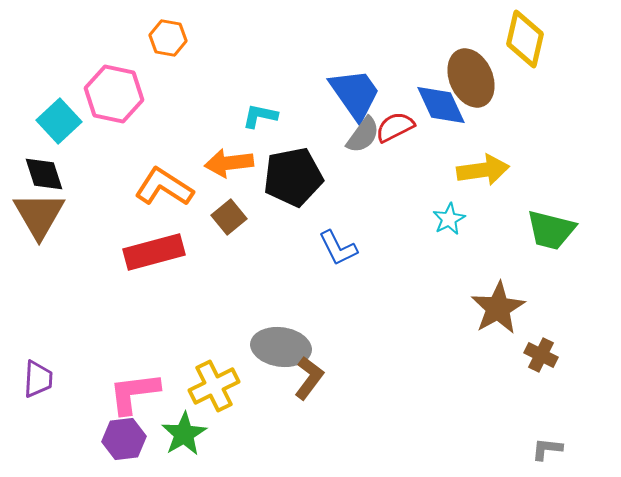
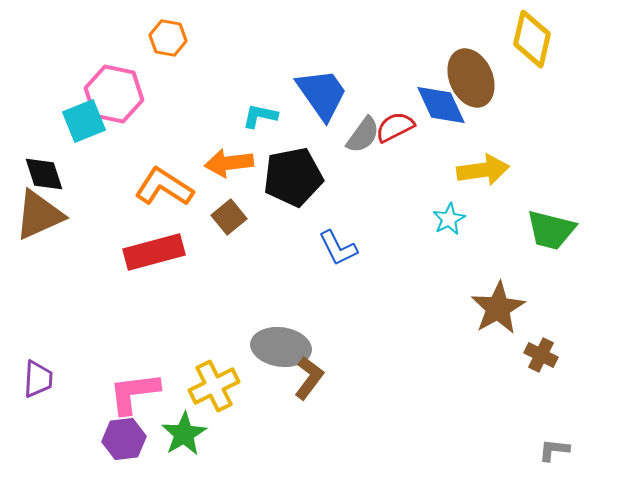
yellow diamond: moved 7 px right
blue trapezoid: moved 33 px left
cyan square: moved 25 px right; rotated 21 degrees clockwise
brown triangle: rotated 36 degrees clockwise
gray L-shape: moved 7 px right, 1 px down
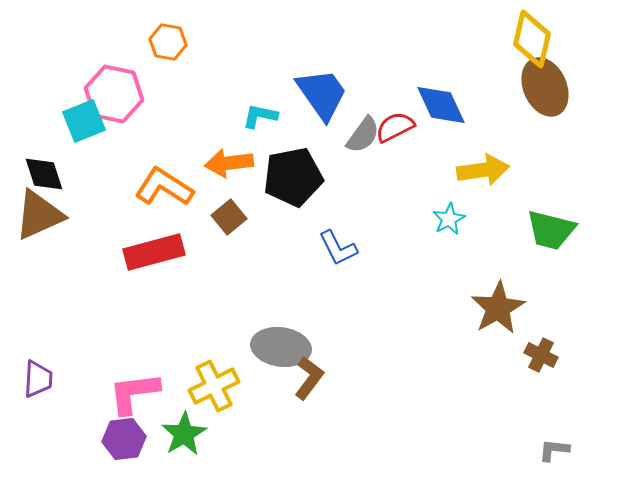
orange hexagon: moved 4 px down
brown ellipse: moved 74 px right, 9 px down
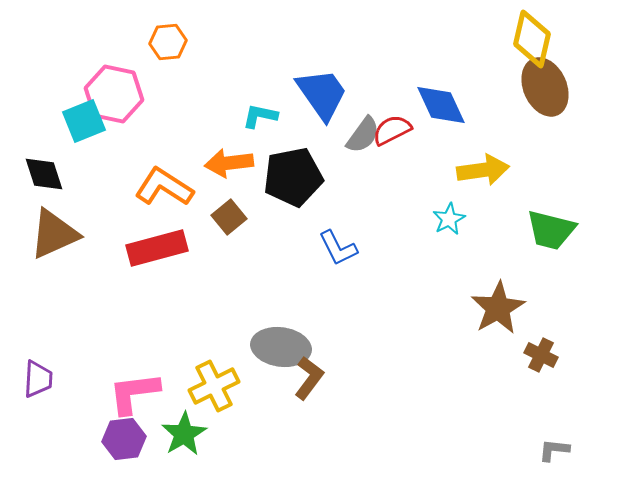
orange hexagon: rotated 15 degrees counterclockwise
red semicircle: moved 3 px left, 3 px down
brown triangle: moved 15 px right, 19 px down
red rectangle: moved 3 px right, 4 px up
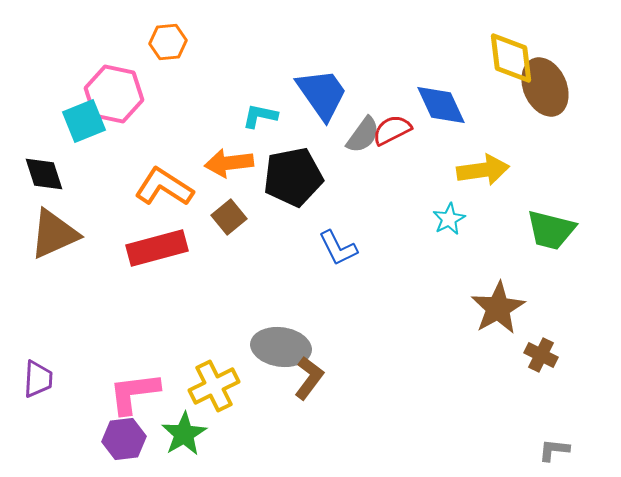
yellow diamond: moved 21 px left, 19 px down; rotated 20 degrees counterclockwise
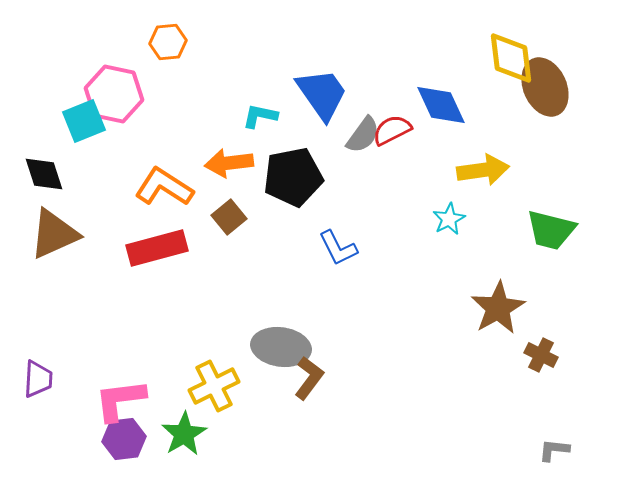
pink L-shape: moved 14 px left, 7 px down
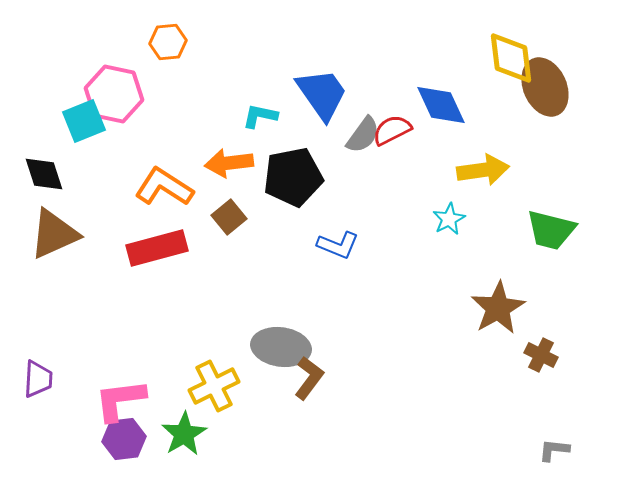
blue L-shape: moved 3 px up; rotated 42 degrees counterclockwise
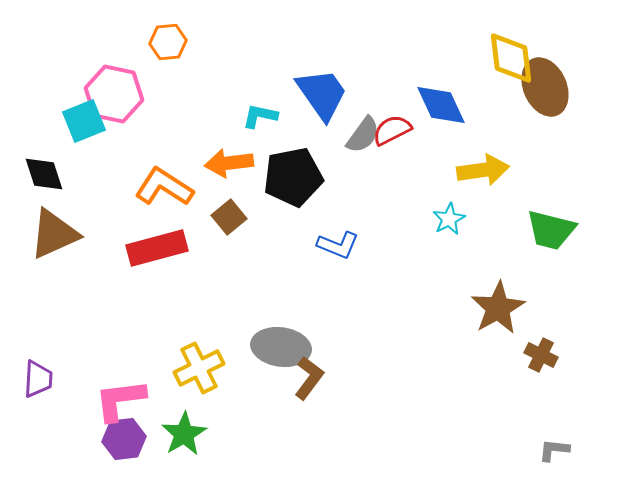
yellow cross: moved 15 px left, 18 px up
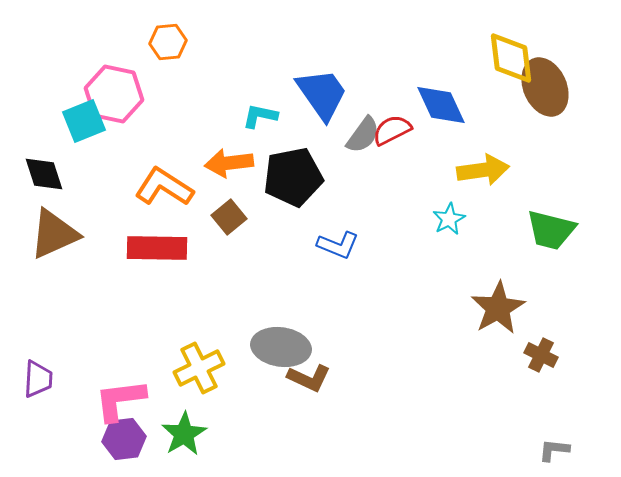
red rectangle: rotated 16 degrees clockwise
brown L-shape: rotated 78 degrees clockwise
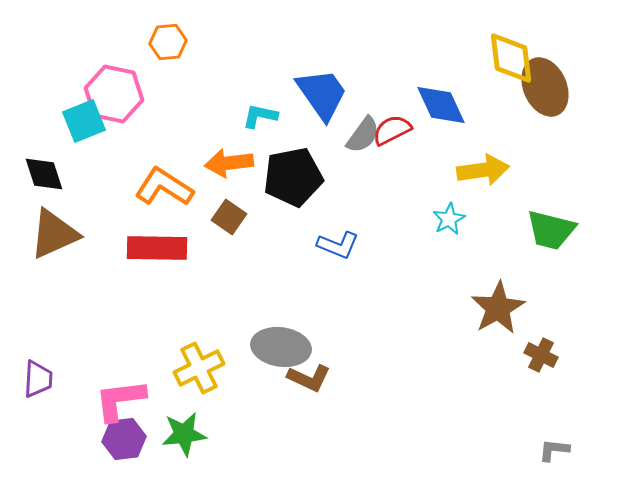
brown square: rotated 16 degrees counterclockwise
green star: rotated 24 degrees clockwise
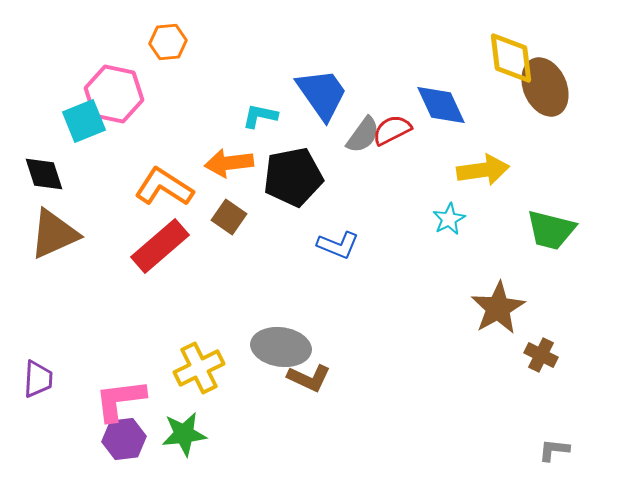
red rectangle: moved 3 px right, 2 px up; rotated 42 degrees counterclockwise
